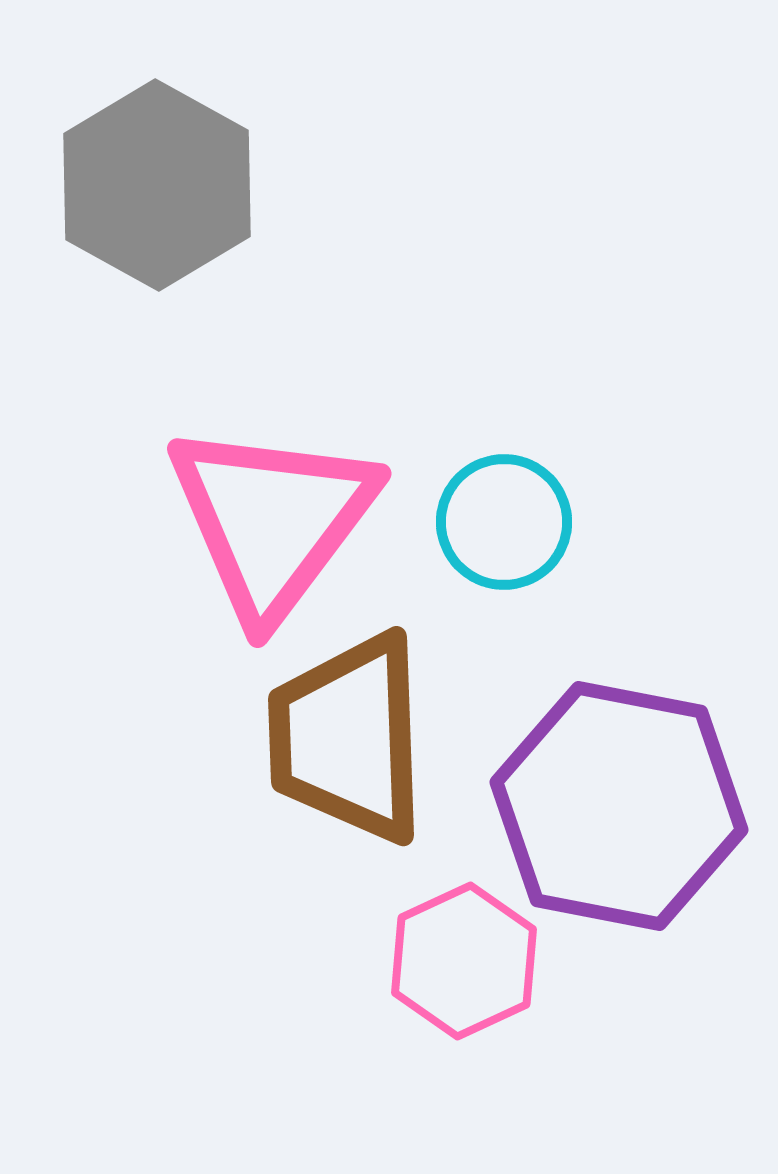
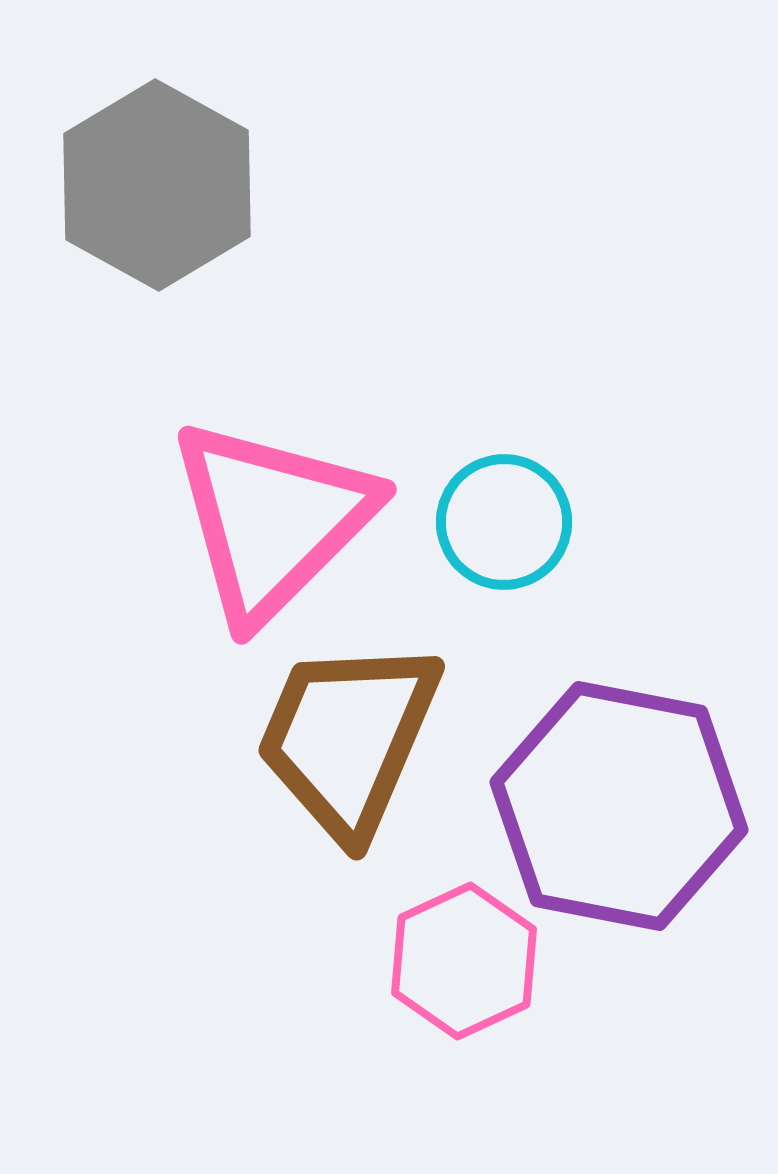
pink triangle: rotated 8 degrees clockwise
brown trapezoid: rotated 25 degrees clockwise
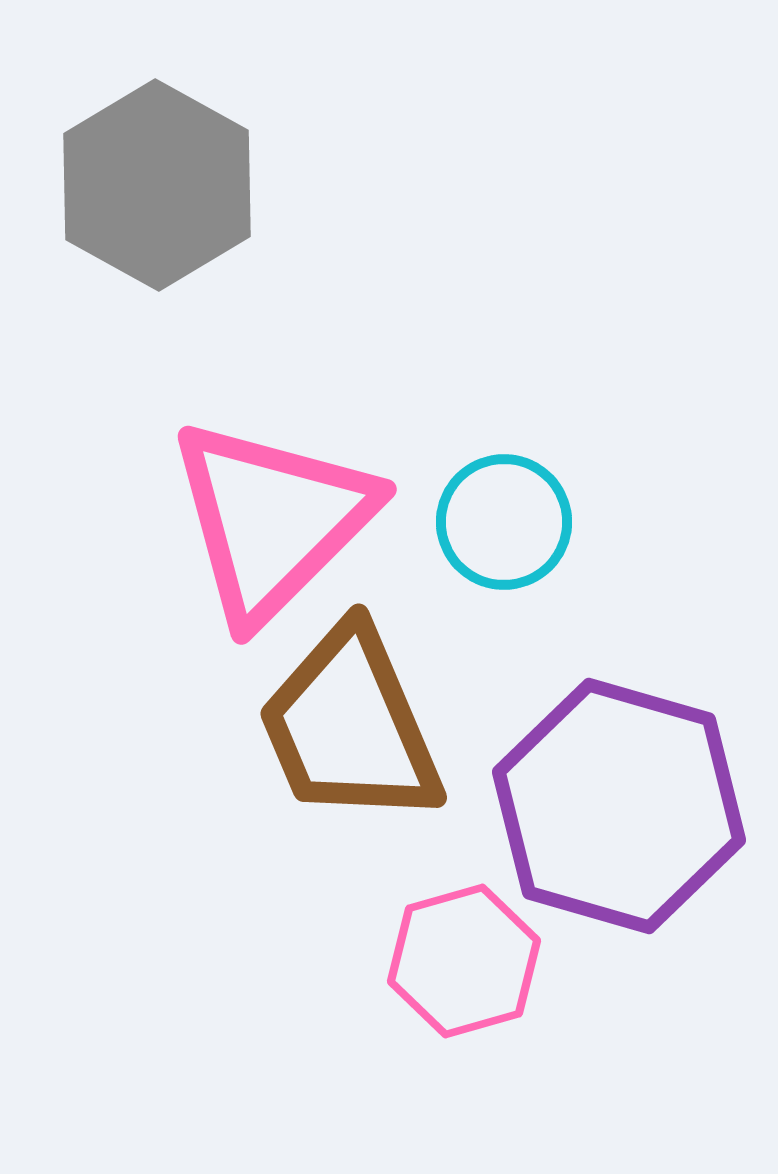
brown trapezoid: moved 2 px right, 12 px up; rotated 46 degrees counterclockwise
purple hexagon: rotated 5 degrees clockwise
pink hexagon: rotated 9 degrees clockwise
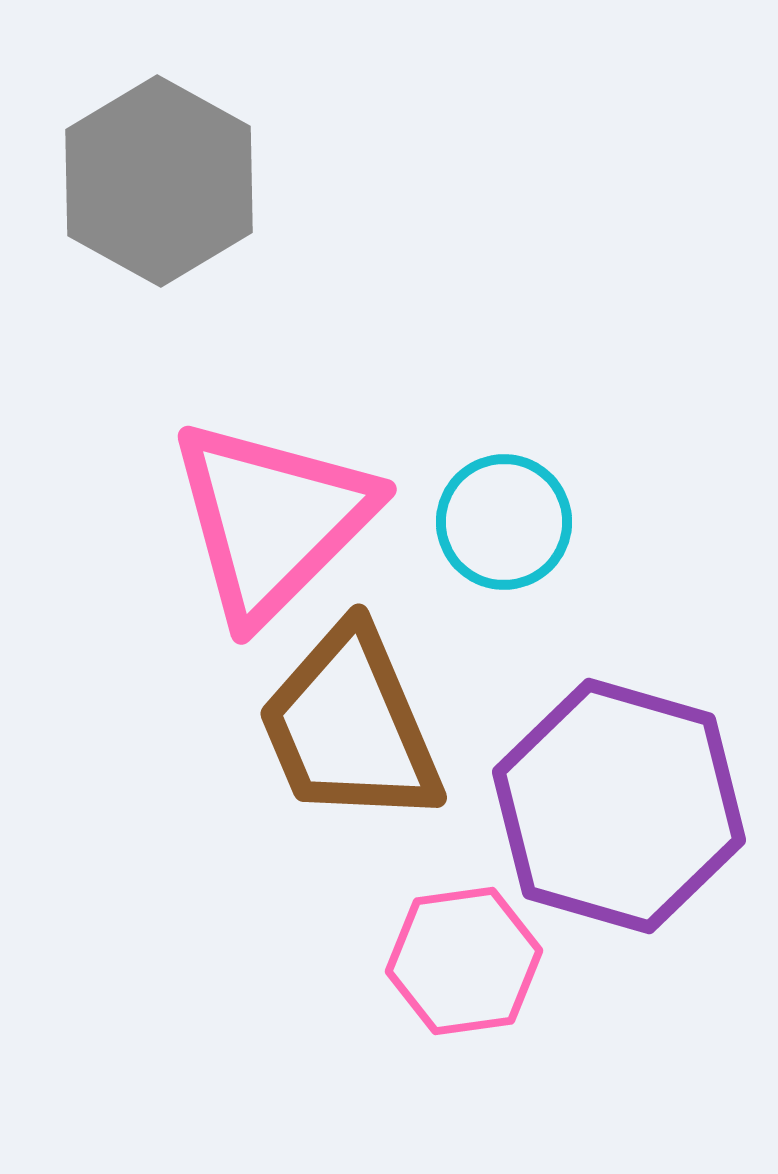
gray hexagon: moved 2 px right, 4 px up
pink hexagon: rotated 8 degrees clockwise
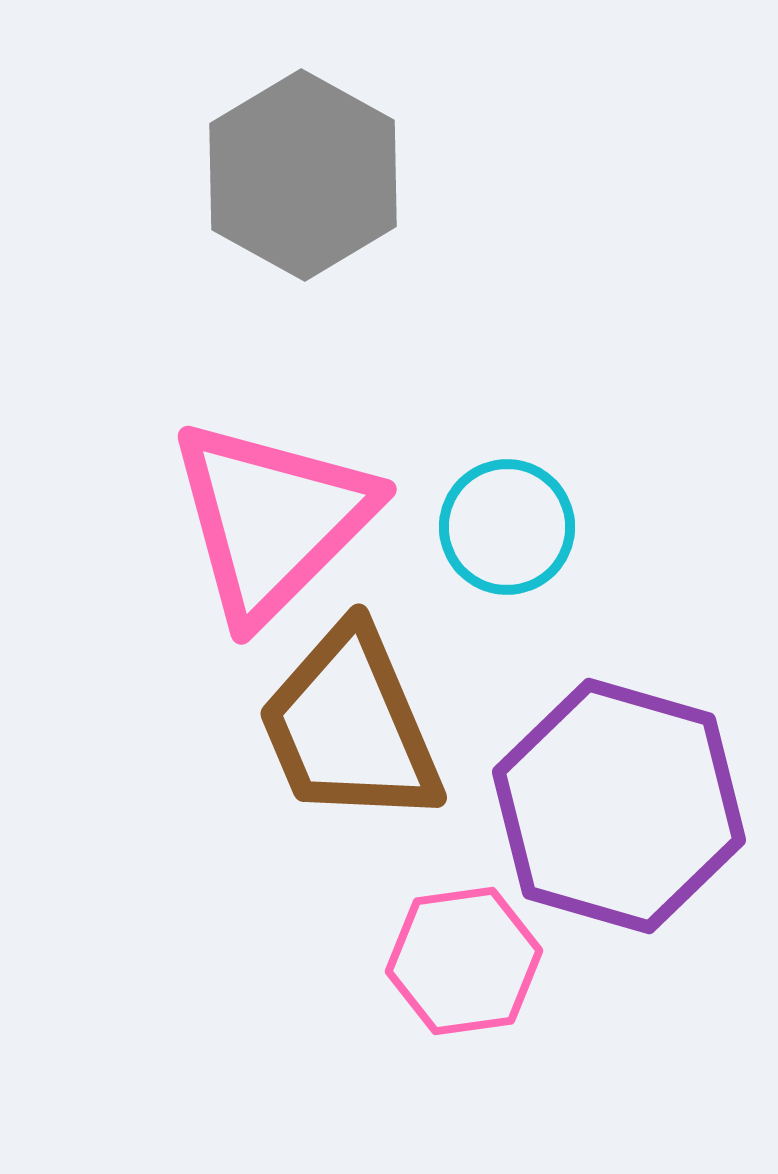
gray hexagon: moved 144 px right, 6 px up
cyan circle: moved 3 px right, 5 px down
